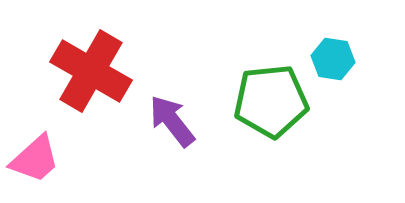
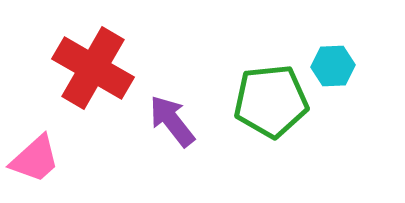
cyan hexagon: moved 7 px down; rotated 12 degrees counterclockwise
red cross: moved 2 px right, 3 px up
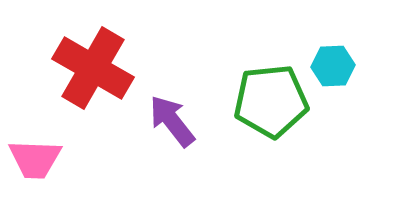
pink trapezoid: rotated 44 degrees clockwise
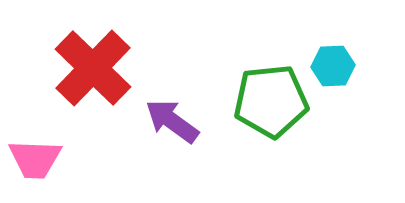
red cross: rotated 14 degrees clockwise
purple arrow: rotated 16 degrees counterclockwise
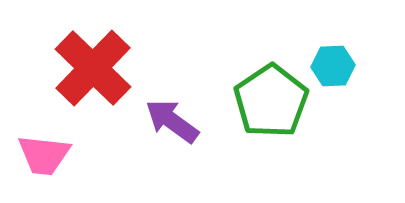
green pentagon: rotated 28 degrees counterclockwise
pink trapezoid: moved 9 px right, 4 px up; rotated 4 degrees clockwise
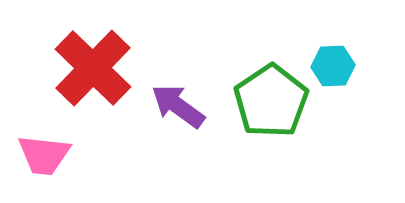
purple arrow: moved 6 px right, 15 px up
